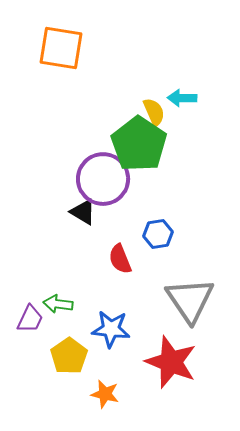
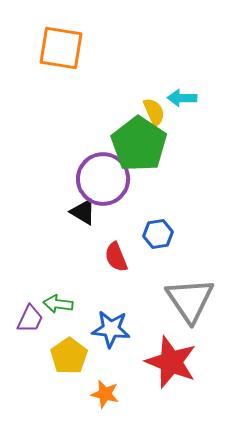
red semicircle: moved 4 px left, 2 px up
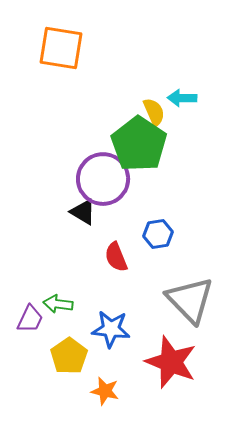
gray triangle: rotated 10 degrees counterclockwise
orange star: moved 3 px up
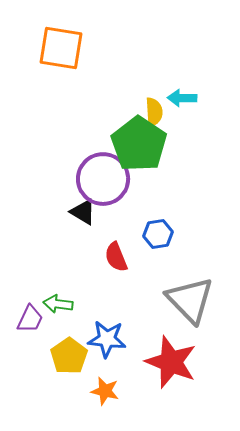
yellow semicircle: rotated 20 degrees clockwise
blue star: moved 4 px left, 10 px down
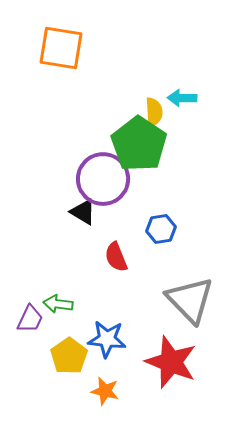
blue hexagon: moved 3 px right, 5 px up
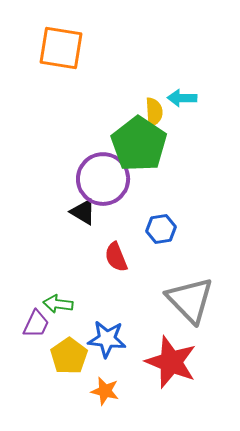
purple trapezoid: moved 6 px right, 5 px down
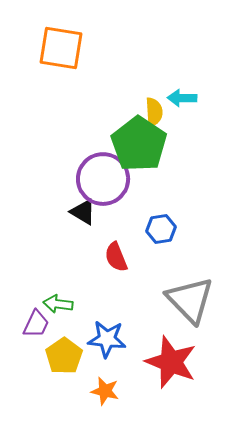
yellow pentagon: moved 5 px left
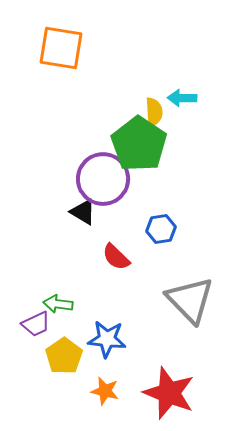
red semicircle: rotated 24 degrees counterclockwise
purple trapezoid: rotated 40 degrees clockwise
red star: moved 2 px left, 31 px down
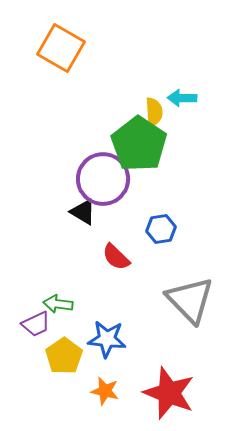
orange square: rotated 21 degrees clockwise
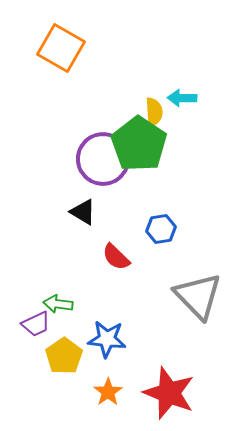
purple circle: moved 20 px up
gray triangle: moved 8 px right, 4 px up
orange star: moved 3 px right, 1 px down; rotated 24 degrees clockwise
